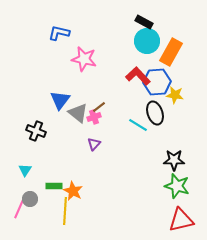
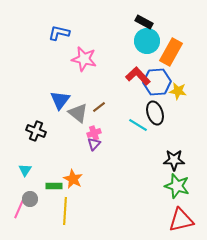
yellow star: moved 3 px right, 4 px up
pink cross: moved 16 px down
orange star: moved 12 px up
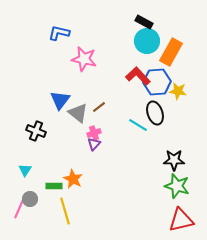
yellow line: rotated 20 degrees counterclockwise
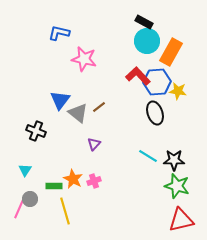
cyan line: moved 10 px right, 31 px down
pink cross: moved 48 px down
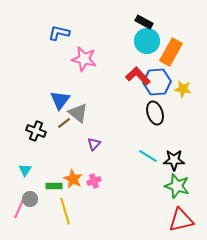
yellow star: moved 5 px right, 2 px up
brown line: moved 35 px left, 16 px down
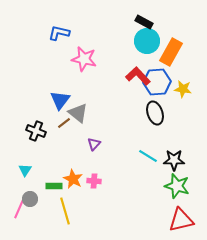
pink cross: rotated 24 degrees clockwise
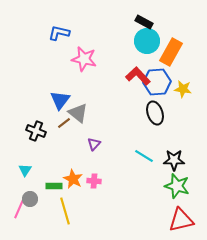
cyan line: moved 4 px left
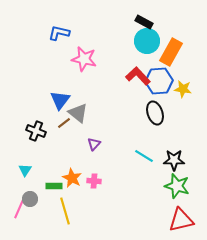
blue hexagon: moved 2 px right, 1 px up
orange star: moved 1 px left, 1 px up
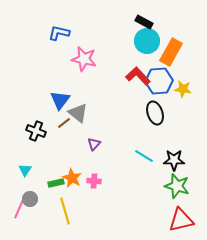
green rectangle: moved 2 px right, 3 px up; rotated 14 degrees counterclockwise
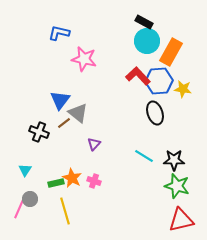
black cross: moved 3 px right, 1 px down
pink cross: rotated 16 degrees clockwise
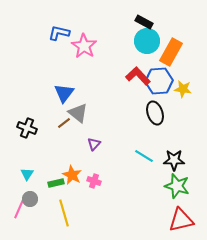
pink star: moved 13 px up; rotated 20 degrees clockwise
blue triangle: moved 4 px right, 7 px up
black cross: moved 12 px left, 4 px up
cyan triangle: moved 2 px right, 4 px down
orange star: moved 3 px up
yellow line: moved 1 px left, 2 px down
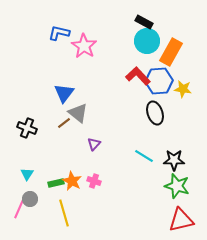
orange star: moved 6 px down
